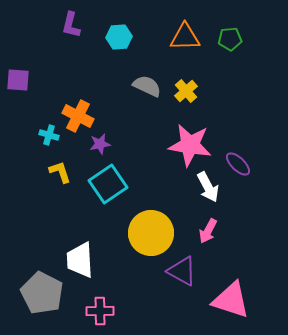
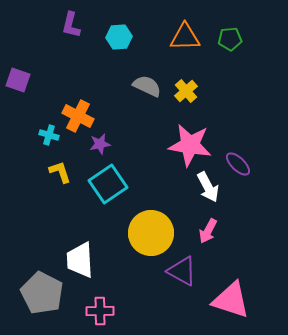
purple square: rotated 15 degrees clockwise
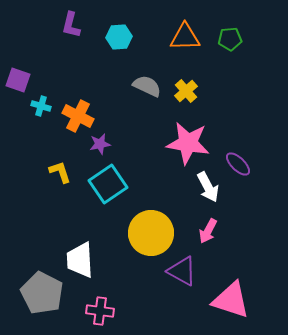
cyan cross: moved 8 px left, 29 px up
pink star: moved 2 px left, 2 px up
pink cross: rotated 8 degrees clockwise
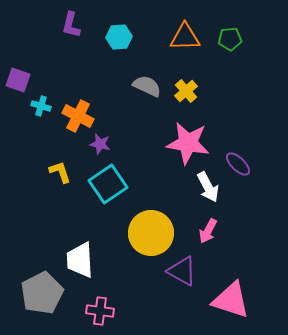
purple star: rotated 25 degrees clockwise
gray pentagon: rotated 18 degrees clockwise
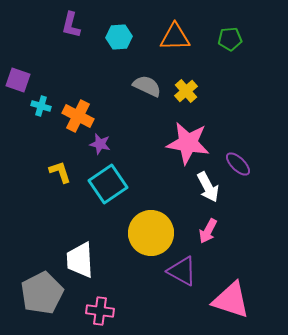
orange triangle: moved 10 px left
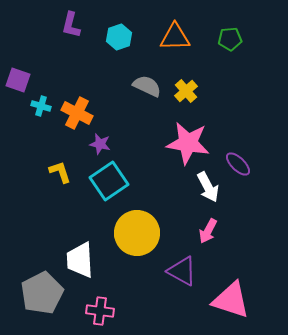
cyan hexagon: rotated 15 degrees counterclockwise
orange cross: moved 1 px left, 3 px up
cyan square: moved 1 px right, 3 px up
yellow circle: moved 14 px left
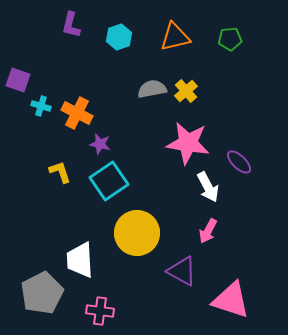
orange triangle: rotated 12 degrees counterclockwise
gray semicircle: moved 5 px right, 3 px down; rotated 36 degrees counterclockwise
purple ellipse: moved 1 px right, 2 px up
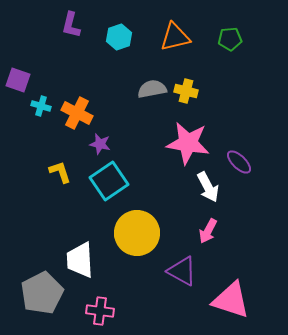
yellow cross: rotated 35 degrees counterclockwise
